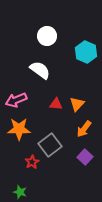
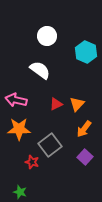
pink arrow: rotated 35 degrees clockwise
red triangle: rotated 32 degrees counterclockwise
red star: rotated 24 degrees counterclockwise
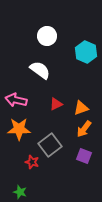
orange triangle: moved 4 px right, 4 px down; rotated 28 degrees clockwise
purple square: moved 1 px left, 1 px up; rotated 21 degrees counterclockwise
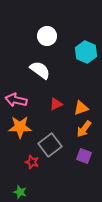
orange star: moved 1 px right, 2 px up
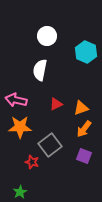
white semicircle: rotated 115 degrees counterclockwise
green star: rotated 24 degrees clockwise
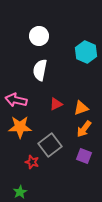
white circle: moved 8 px left
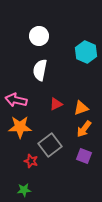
red star: moved 1 px left, 1 px up
green star: moved 4 px right, 2 px up; rotated 24 degrees clockwise
